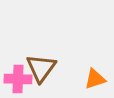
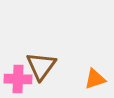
brown triangle: moved 2 px up
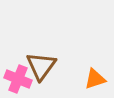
pink cross: rotated 20 degrees clockwise
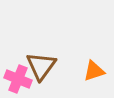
orange triangle: moved 1 px left, 8 px up
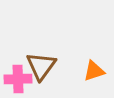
pink cross: rotated 24 degrees counterclockwise
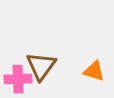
orange triangle: rotated 35 degrees clockwise
